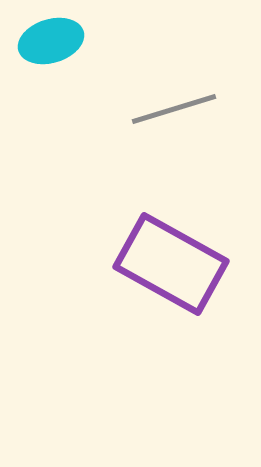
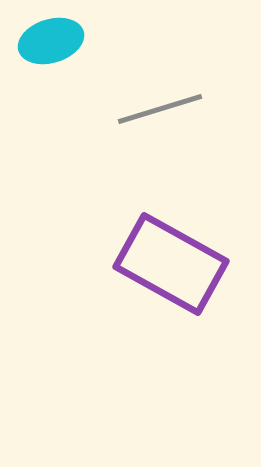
gray line: moved 14 px left
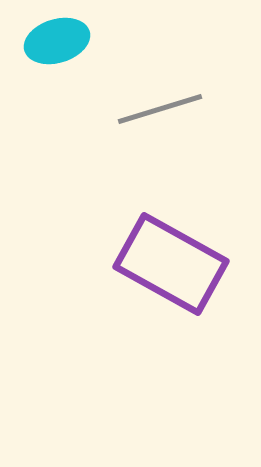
cyan ellipse: moved 6 px right
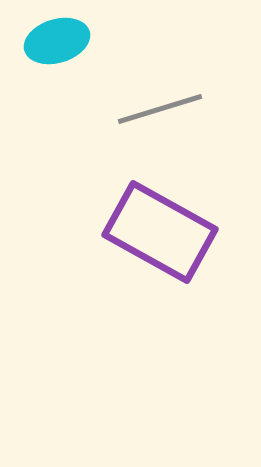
purple rectangle: moved 11 px left, 32 px up
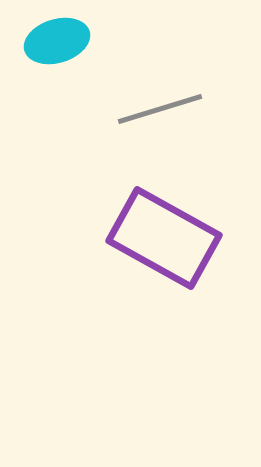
purple rectangle: moved 4 px right, 6 px down
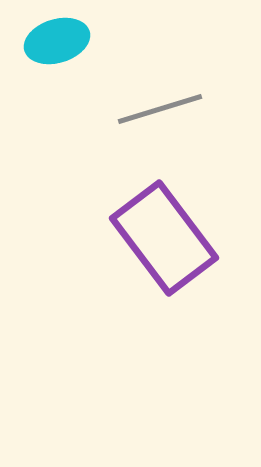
purple rectangle: rotated 24 degrees clockwise
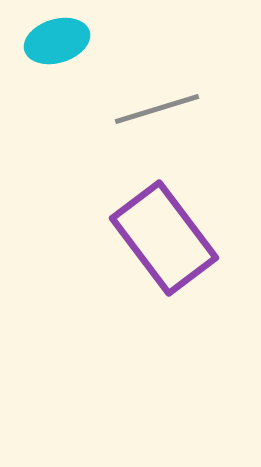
gray line: moved 3 px left
